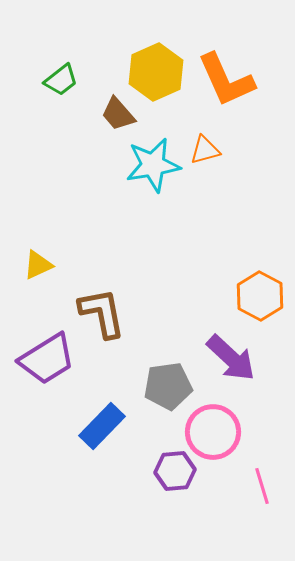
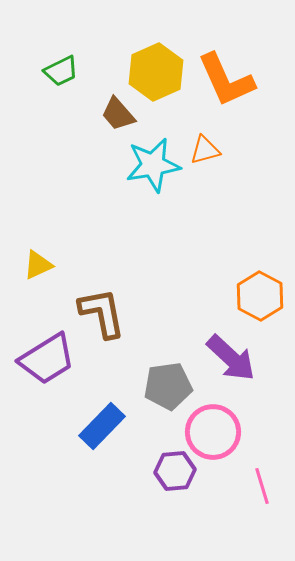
green trapezoid: moved 9 px up; rotated 12 degrees clockwise
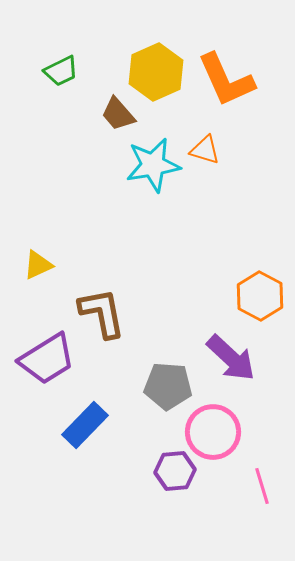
orange triangle: rotated 32 degrees clockwise
gray pentagon: rotated 12 degrees clockwise
blue rectangle: moved 17 px left, 1 px up
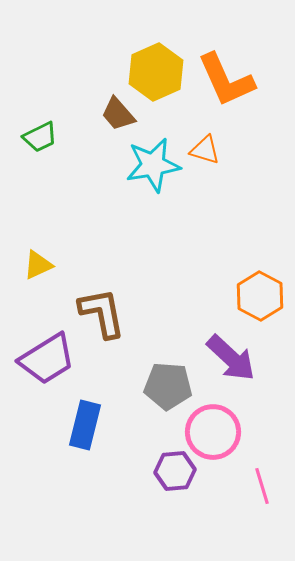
green trapezoid: moved 21 px left, 66 px down
blue rectangle: rotated 30 degrees counterclockwise
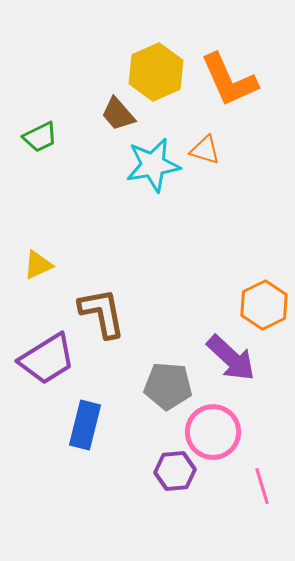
orange L-shape: moved 3 px right
orange hexagon: moved 4 px right, 9 px down; rotated 6 degrees clockwise
